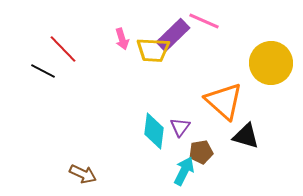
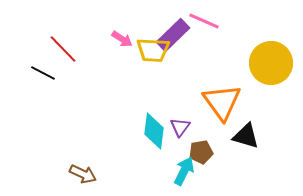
pink arrow: rotated 40 degrees counterclockwise
black line: moved 2 px down
orange triangle: moved 2 px left, 1 px down; rotated 12 degrees clockwise
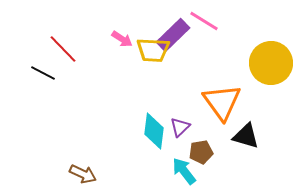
pink line: rotated 8 degrees clockwise
purple triangle: rotated 10 degrees clockwise
cyan arrow: rotated 64 degrees counterclockwise
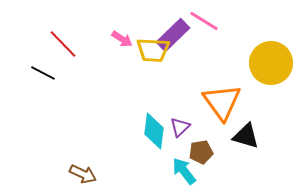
red line: moved 5 px up
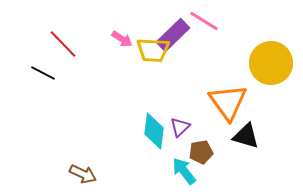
orange triangle: moved 6 px right
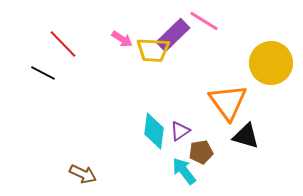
purple triangle: moved 4 px down; rotated 10 degrees clockwise
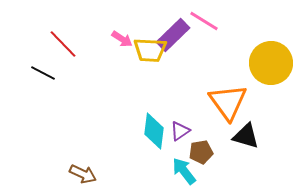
yellow trapezoid: moved 3 px left
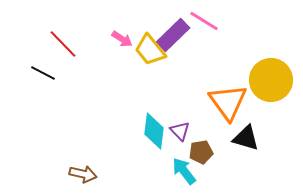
yellow trapezoid: rotated 48 degrees clockwise
yellow circle: moved 17 px down
purple triangle: rotated 40 degrees counterclockwise
black triangle: moved 2 px down
brown arrow: rotated 12 degrees counterclockwise
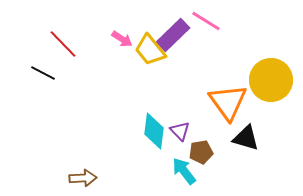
pink line: moved 2 px right
brown arrow: moved 4 px down; rotated 16 degrees counterclockwise
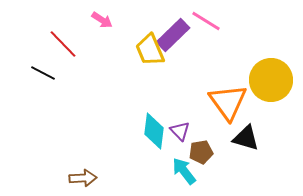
pink arrow: moved 20 px left, 19 px up
yellow trapezoid: rotated 16 degrees clockwise
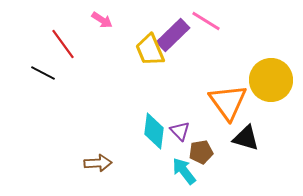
red line: rotated 8 degrees clockwise
brown arrow: moved 15 px right, 15 px up
